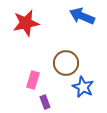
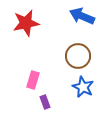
brown circle: moved 12 px right, 7 px up
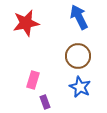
blue arrow: moved 3 px left, 1 px down; rotated 40 degrees clockwise
blue star: moved 3 px left
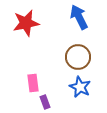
brown circle: moved 1 px down
pink rectangle: moved 3 px down; rotated 24 degrees counterclockwise
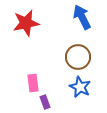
blue arrow: moved 3 px right
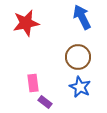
purple rectangle: rotated 32 degrees counterclockwise
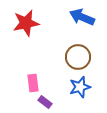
blue arrow: rotated 40 degrees counterclockwise
blue star: rotated 30 degrees clockwise
